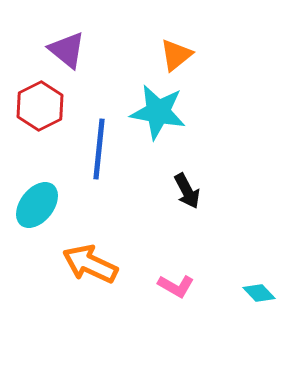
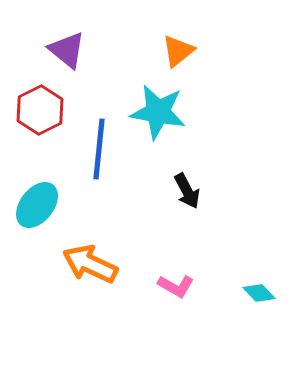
orange triangle: moved 2 px right, 4 px up
red hexagon: moved 4 px down
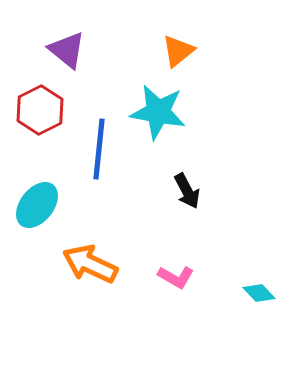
pink L-shape: moved 9 px up
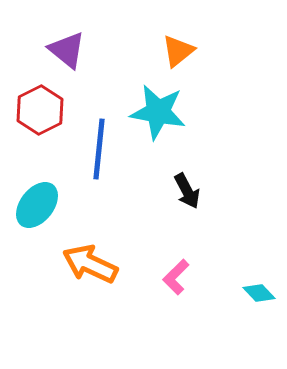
pink L-shape: rotated 105 degrees clockwise
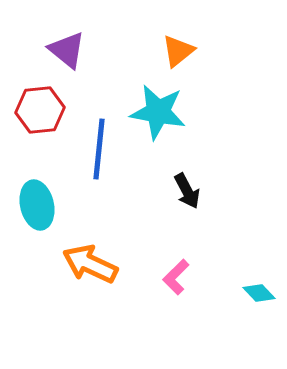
red hexagon: rotated 21 degrees clockwise
cyan ellipse: rotated 51 degrees counterclockwise
